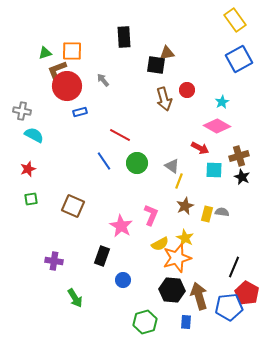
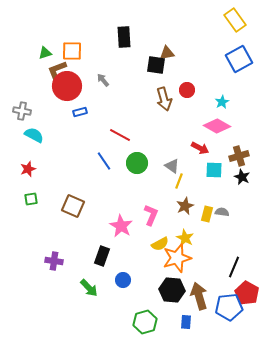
green arrow at (75, 298): moved 14 px right, 10 px up; rotated 12 degrees counterclockwise
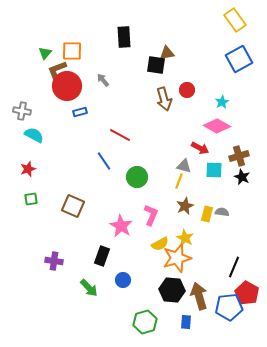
green triangle at (45, 53): rotated 32 degrees counterclockwise
green circle at (137, 163): moved 14 px down
gray triangle at (172, 166): moved 12 px right; rotated 21 degrees counterclockwise
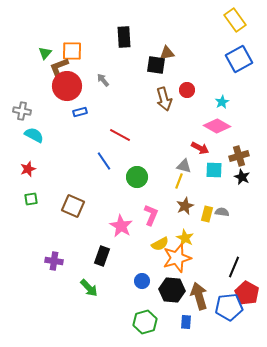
brown L-shape at (57, 70): moved 2 px right, 3 px up
blue circle at (123, 280): moved 19 px right, 1 px down
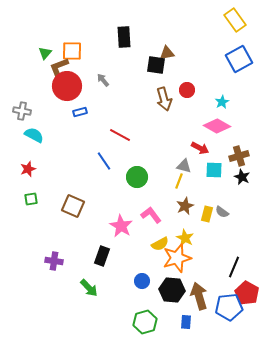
gray semicircle at (222, 212): rotated 152 degrees counterclockwise
pink L-shape at (151, 215): rotated 60 degrees counterclockwise
